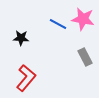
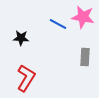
pink star: moved 2 px up
gray rectangle: rotated 30 degrees clockwise
red L-shape: rotated 8 degrees counterclockwise
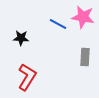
red L-shape: moved 1 px right, 1 px up
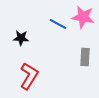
red L-shape: moved 2 px right, 1 px up
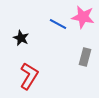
black star: rotated 21 degrees clockwise
gray rectangle: rotated 12 degrees clockwise
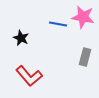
blue line: rotated 18 degrees counterclockwise
red L-shape: rotated 108 degrees clockwise
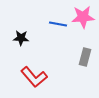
pink star: rotated 15 degrees counterclockwise
black star: rotated 21 degrees counterclockwise
red L-shape: moved 5 px right, 1 px down
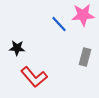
pink star: moved 2 px up
blue line: moved 1 px right; rotated 36 degrees clockwise
black star: moved 4 px left, 10 px down
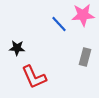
red L-shape: rotated 16 degrees clockwise
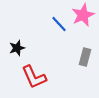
pink star: rotated 20 degrees counterclockwise
black star: rotated 21 degrees counterclockwise
